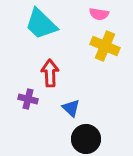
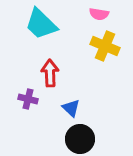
black circle: moved 6 px left
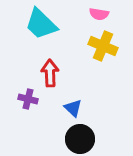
yellow cross: moved 2 px left
blue triangle: moved 2 px right
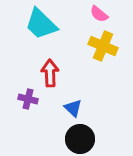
pink semicircle: rotated 30 degrees clockwise
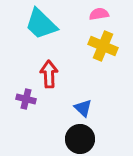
pink semicircle: rotated 132 degrees clockwise
red arrow: moved 1 px left, 1 px down
purple cross: moved 2 px left
blue triangle: moved 10 px right
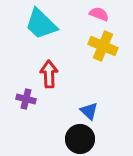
pink semicircle: rotated 30 degrees clockwise
blue triangle: moved 6 px right, 3 px down
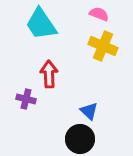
cyan trapezoid: rotated 12 degrees clockwise
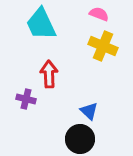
cyan trapezoid: rotated 9 degrees clockwise
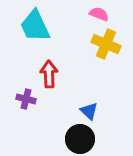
cyan trapezoid: moved 6 px left, 2 px down
yellow cross: moved 3 px right, 2 px up
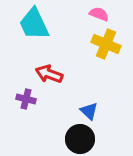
cyan trapezoid: moved 1 px left, 2 px up
red arrow: rotated 68 degrees counterclockwise
